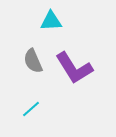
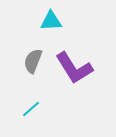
gray semicircle: rotated 45 degrees clockwise
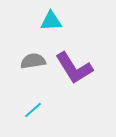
gray semicircle: rotated 60 degrees clockwise
cyan line: moved 2 px right, 1 px down
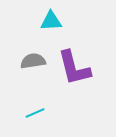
purple L-shape: rotated 18 degrees clockwise
cyan line: moved 2 px right, 3 px down; rotated 18 degrees clockwise
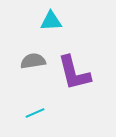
purple L-shape: moved 5 px down
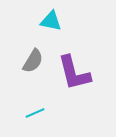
cyan triangle: rotated 15 degrees clockwise
gray semicircle: rotated 130 degrees clockwise
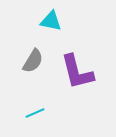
purple L-shape: moved 3 px right, 1 px up
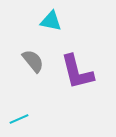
gray semicircle: rotated 70 degrees counterclockwise
cyan line: moved 16 px left, 6 px down
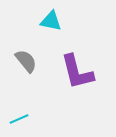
gray semicircle: moved 7 px left
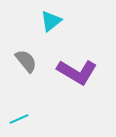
cyan triangle: rotated 50 degrees counterclockwise
purple L-shape: rotated 45 degrees counterclockwise
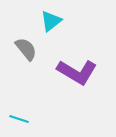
gray semicircle: moved 12 px up
cyan line: rotated 42 degrees clockwise
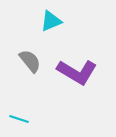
cyan triangle: rotated 15 degrees clockwise
gray semicircle: moved 4 px right, 12 px down
